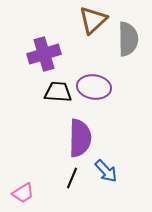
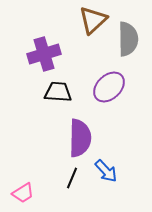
purple ellipse: moved 15 px right; rotated 52 degrees counterclockwise
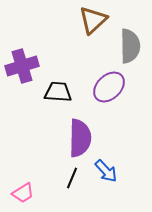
gray semicircle: moved 2 px right, 7 px down
purple cross: moved 22 px left, 12 px down
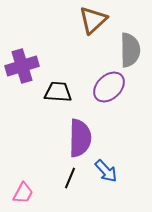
gray semicircle: moved 4 px down
black line: moved 2 px left
pink trapezoid: rotated 30 degrees counterclockwise
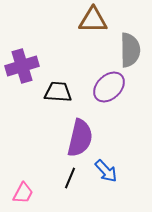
brown triangle: rotated 44 degrees clockwise
purple semicircle: rotated 12 degrees clockwise
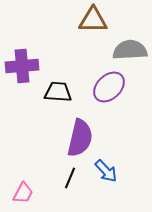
gray semicircle: rotated 92 degrees counterclockwise
purple cross: rotated 12 degrees clockwise
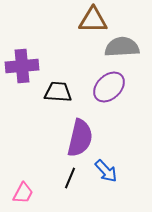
gray semicircle: moved 8 px left, 3 px up
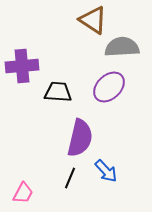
brown triangle: rotated 32 degrees clockwise
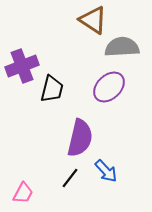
purple cross: rotated 16 degrees counterclockwise
black trapezoid: moved 6 px left, 3 px up; rotated 100 degrees clockwise
black line: rotated 15 degrees clockwise
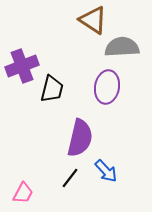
purple ellipse: moved 2 px left; rotated 36 degrees counterclockwise
